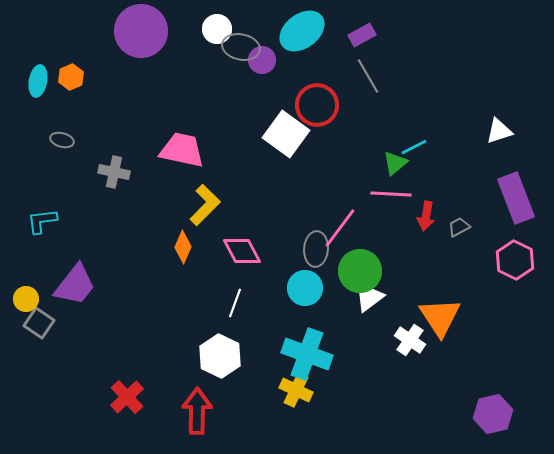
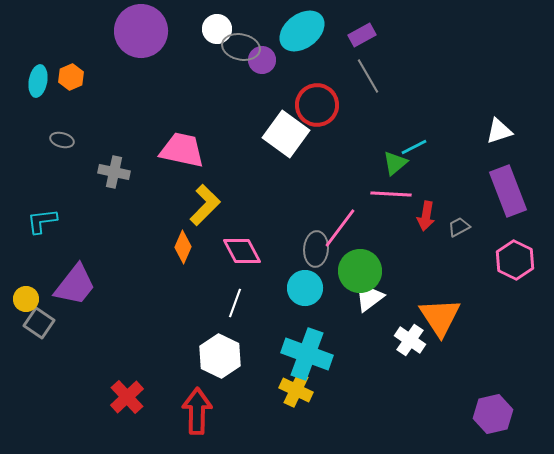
purple rectangle at (516, 198): moved 8 px left, 7 px up
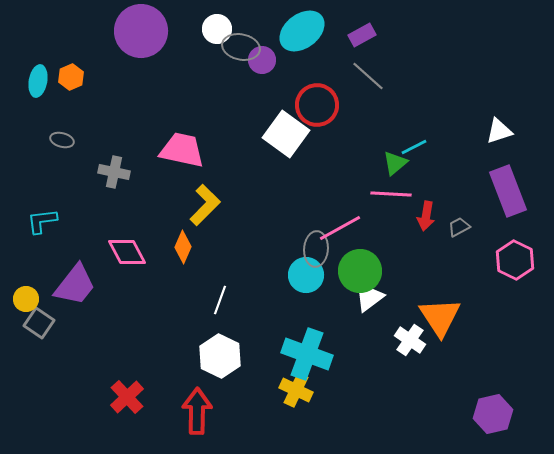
gray line at (368, 76): rotated 18 degrees counterclockwise
pink line at (340, 228): rotated 24 degrees clockwise
pink diamond at (242, 251): moved 115 px left, 1 px down
cyan circle at (305, 288): moved 1 px right, 13 px up
white line at (235, 303): moved 15 px left, 3 px up
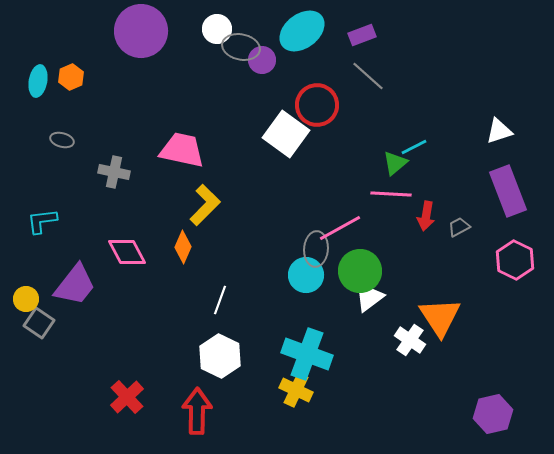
purple rectangle at (362, 35): rotated 8 degrees clockwise
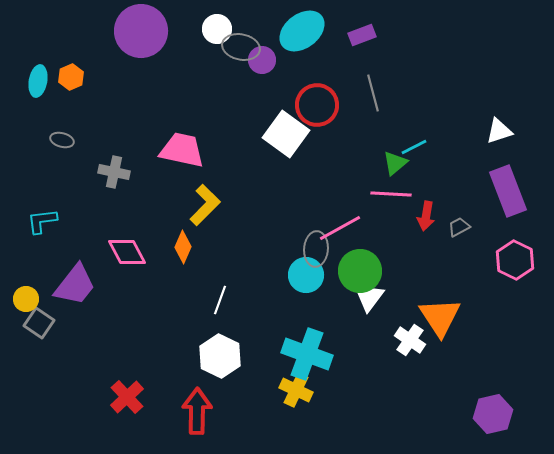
gray line at (368, 76): moved 5 px right, 17 px down; rotated 33 degrees clockwise
white triangle at (369, 297): rotated 16 degrees counterclockwise
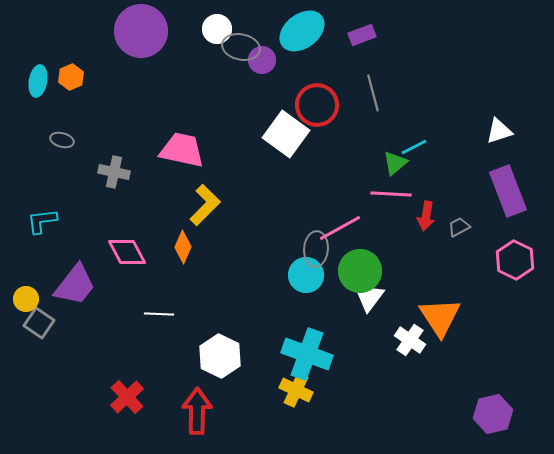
white line at (220, 300): moved 61 px left, 14 px down; rotated 72 degrees clockwise
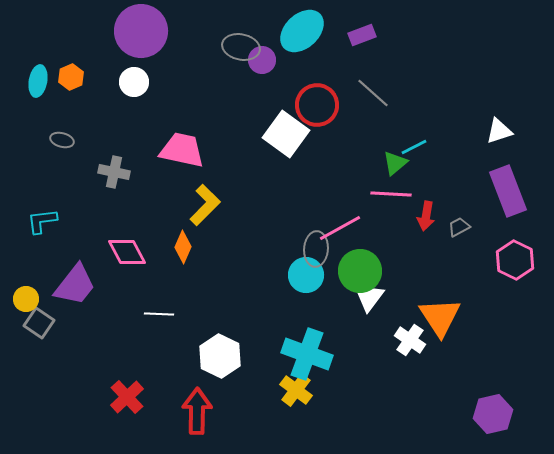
white circle at (217, 29): moved 83 px left, 53 px down
cyan ellipse at (302, 31): rotated 6 degrees counterclockwise
gray line at (373, 93): rotated 33 degrees counterclockwise
yellow cross at (296, 390): rotated 12 degrees clockwise
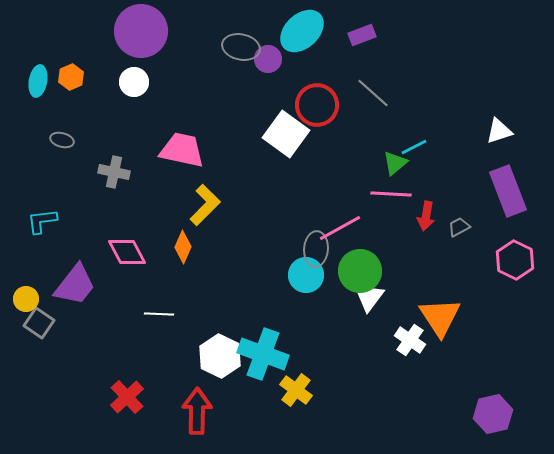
purple circle at (262, 60): moved 6 px right, 1 px up
cyan cross at (307, 354): moved 44 px left
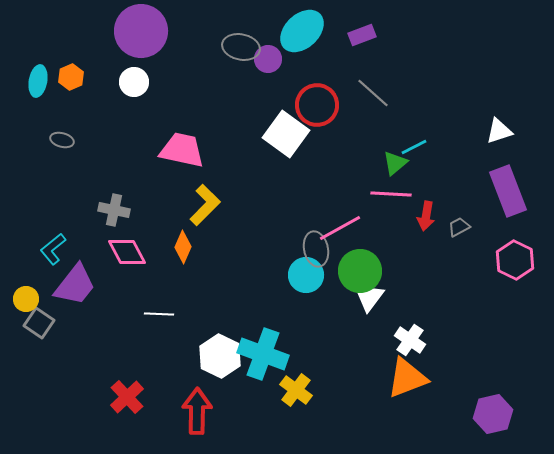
gray cross at (114, 172): moved 38 px down
cyan L-shape at (42, 221): moved 11 px right, 28 px down; rotated 32 degrees counterclockwise
gray ellipse at (316, 249): rotated 16 degrees counterclockwise
orange triangle at (440, 317): moved 33 px left, 61 px down; rotated 42 degrees clockwise
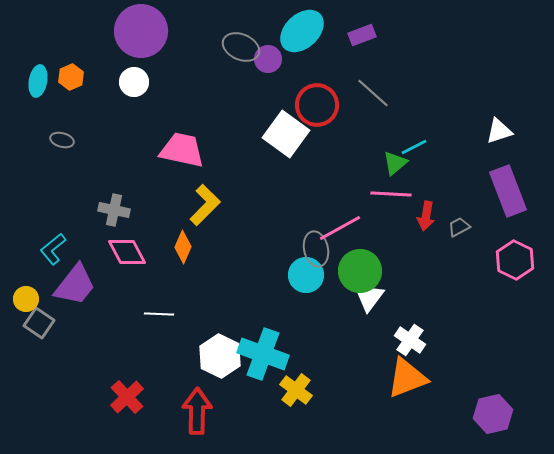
gray ellipse at (241, 47): rotated 12 degrees clockwise
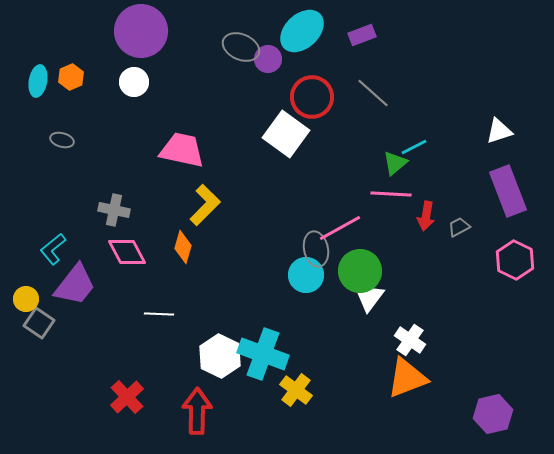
red circle at (317, 105): moved 5 px left, 8 px up
orange diamond at (183, 247): rotated 8 degrees counterclockwise
